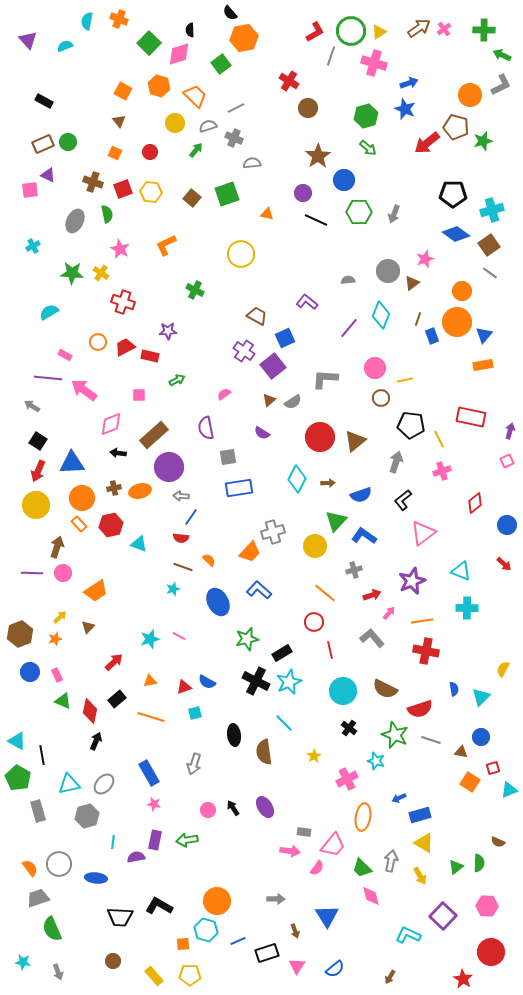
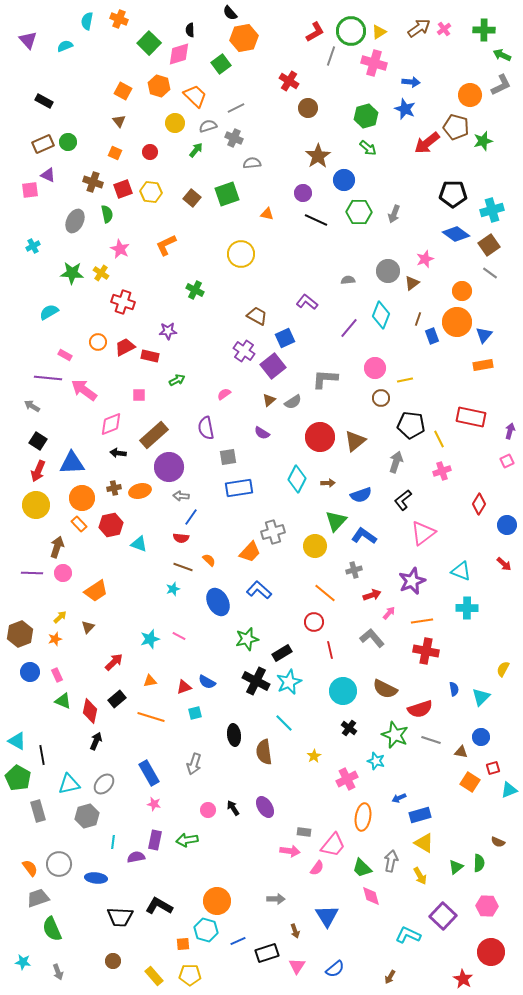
blue arrow at (409, 83): moved 2 px right, 1 px up; rotated 24 degrees clockwise
red diamond at (475, 503): moved 4 px right, 1 px down; rotated 20 degrees counterclockwise
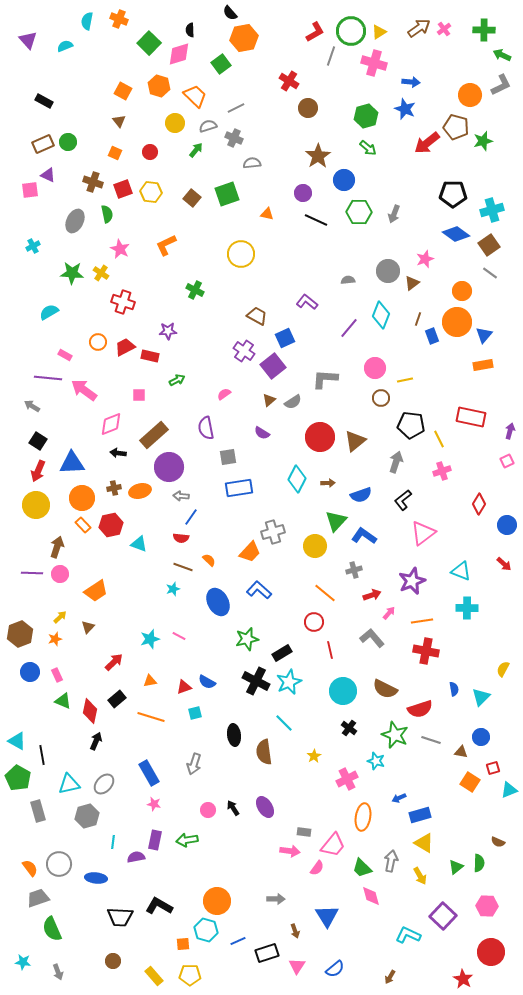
orange rectangle at (79, 524): moved 4 px right, 1 px down
pink circle at (63, 573): moved 3 px left, 1 px down
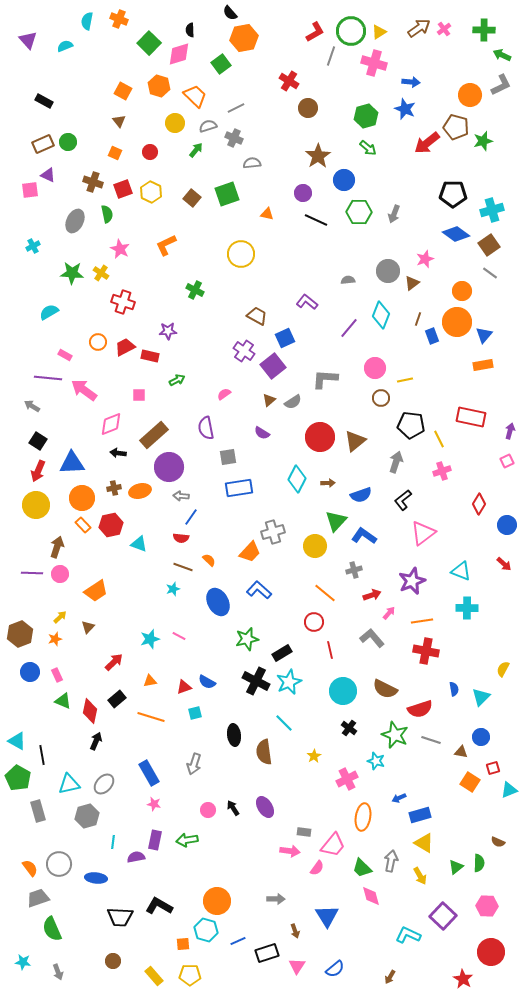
yellow hexagon at (151, 192): rotated 20 degrees clockwise
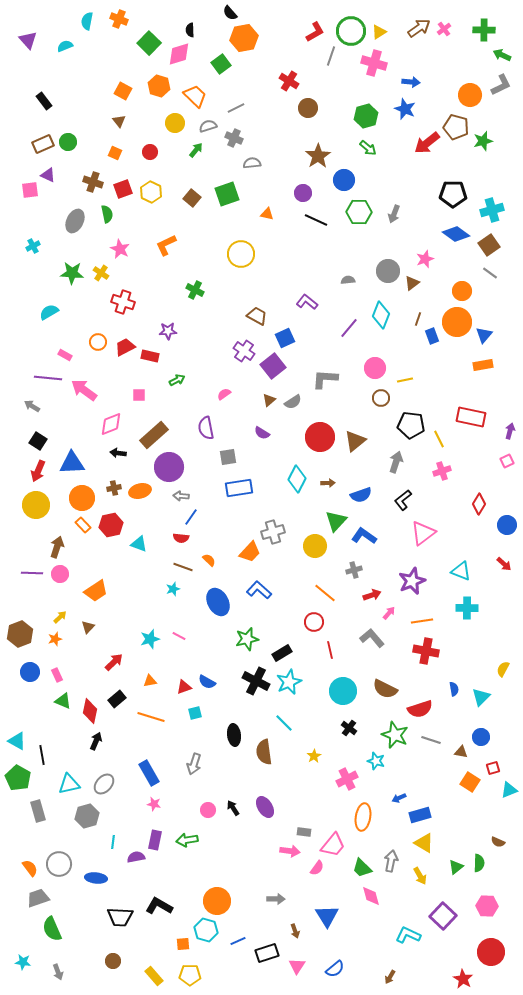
black rectangle at (44, 101): rotated 24 degrees clockwise
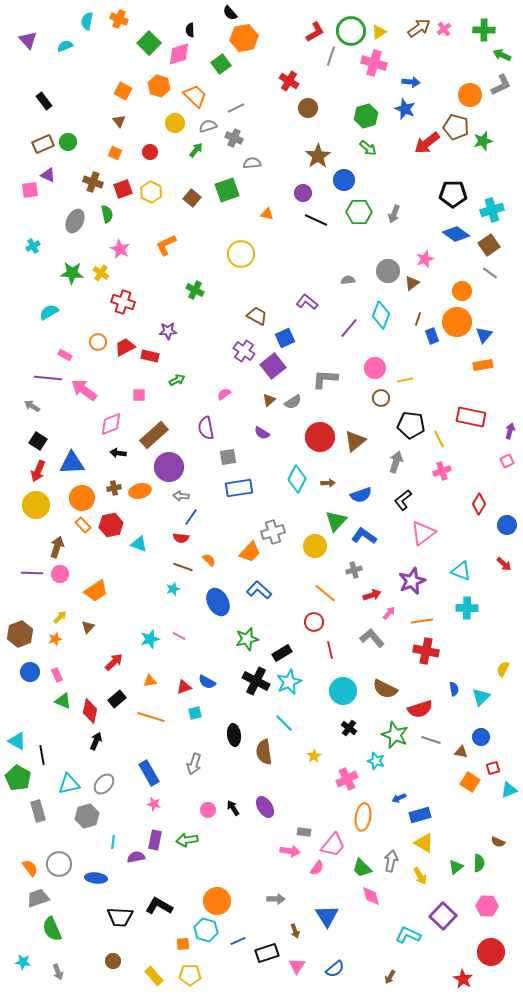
green square at (227, 194): moved 4 px up
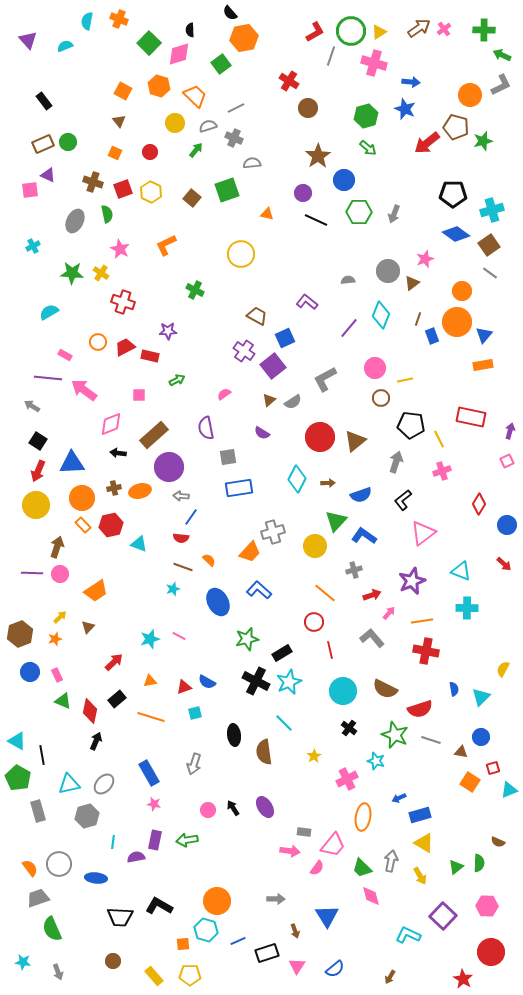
gray L-shape at (325, 379): rotated 32 degrees counterclockwise
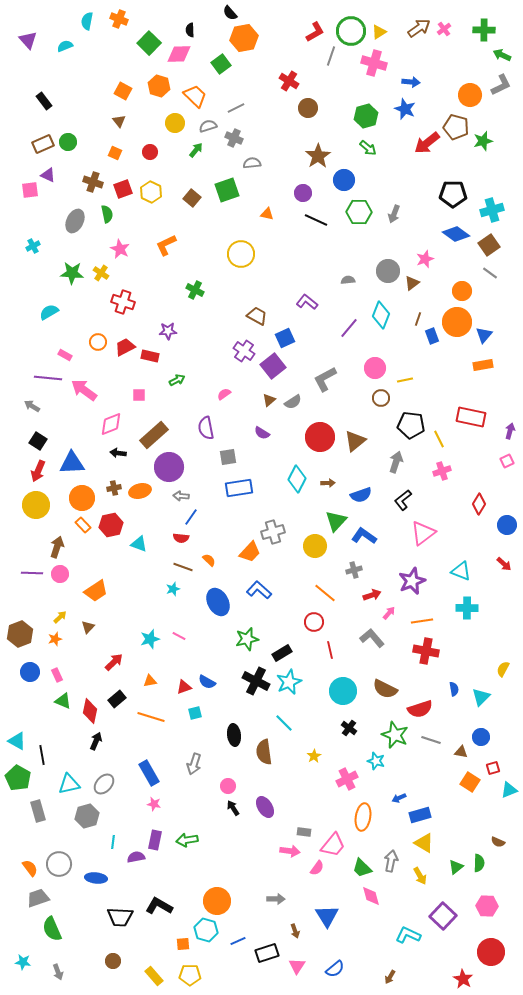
pink diamond at (179, 54): rotated 15 degrees clockwise
pink circle at (208, 810): moved 20 px right, 24 px up
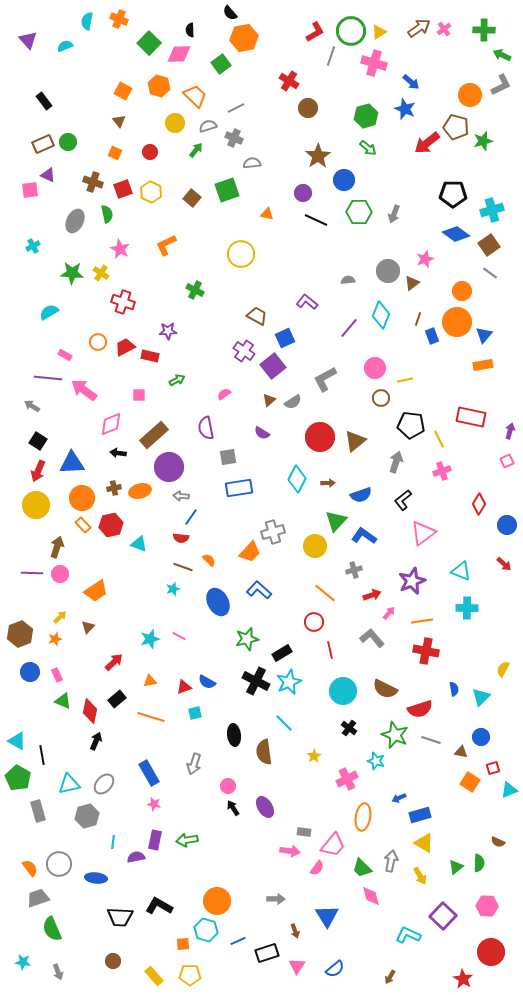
blue arrow at (411, 82): rotated 36 degrees clockwise
